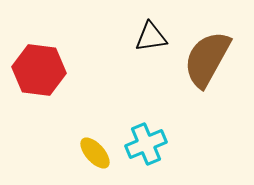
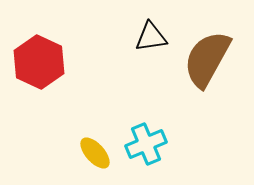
red hexagon: moved 8 px up; rotated 18 degrees clockwise
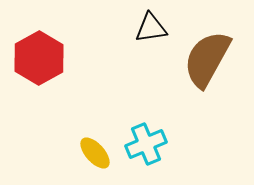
black triangle: moved 9 px up
red hexagon: moved 4 px up; rotated 6 degrees clockwise
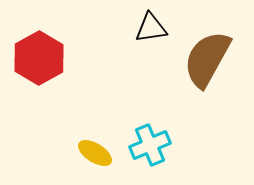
cyan cross: moved 4 px right, 1 px down
yellow ellipse: rotated 16 degrees counterclockwise
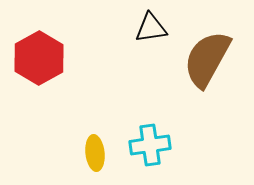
cyan cross: rotated 15 degrees clockwise
yellow ellipse: rotated 52 degrees clockwise
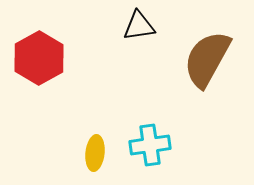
black triangle: moved 12 px left, 2 px up
yellow ellipse: rotated 12 degrees clockwise
